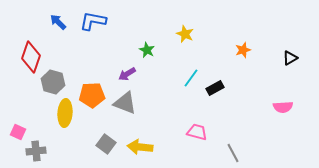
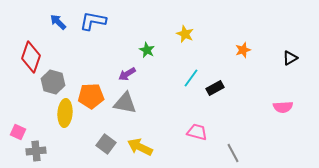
orange pentagon: moved 1 px left, 1 px down
gray triangle: rotated 10 degrees counterclockwise
yellow arrow: rotated 20 degrees clockwise
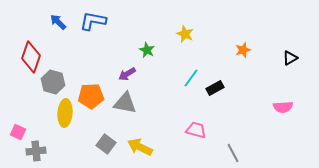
pink trapezoid: moved 1 px left, 2 px up
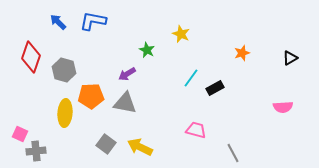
yellow star: moved 4 px left
orange star: moved 1 px left, 3 px down
gray hexagon: moved 11 px right, 12 px up
pink square: moved 2 px right, 2 px down
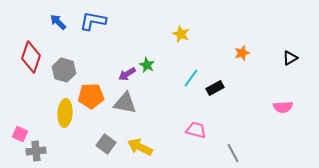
green star: moved 15 px down
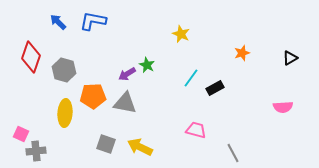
orange pentagon: moved 2 px right
pink square: moved 1 px right
gray square: rotated 18 degrees counterclockwise
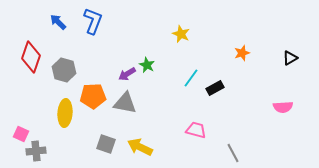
blue L-shape: rotated 100 degrees clockwise
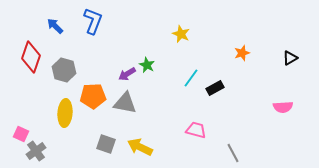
blue arrow: moved 3 px left, 4 px down
gray cross: rotated 30 degrees counterclockwise
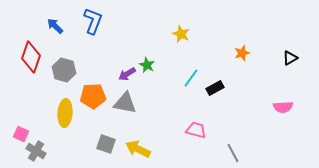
yellow arrow: moved 2 px left, 2 px down
gray cross: rotated 24 degrees counterclockwise
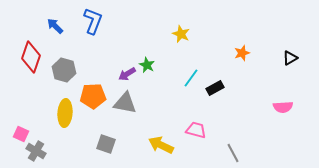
yellow arrow: moved 23 px right, 4 px up
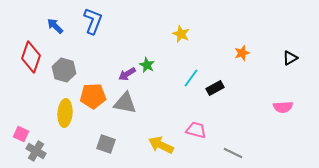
gray line: rotated 36 degrees counterclockwise
